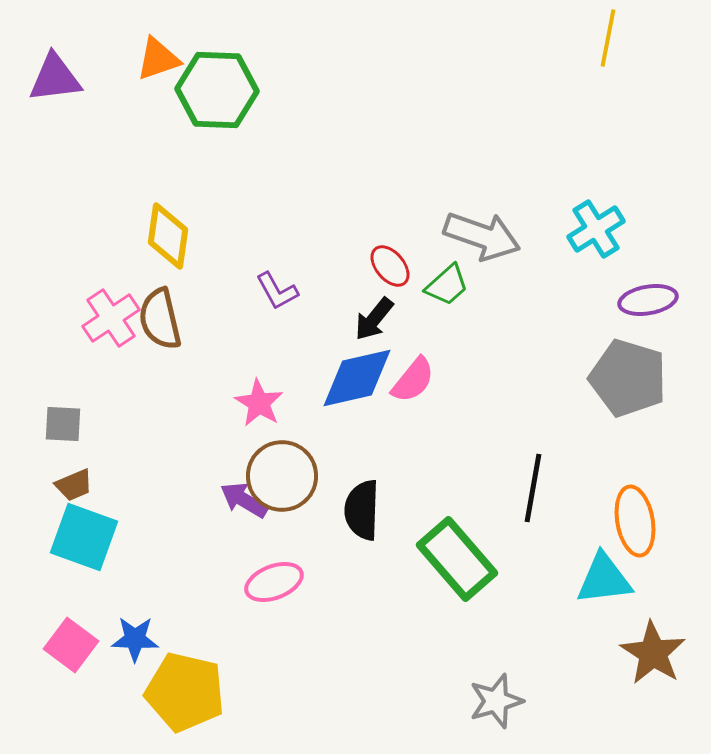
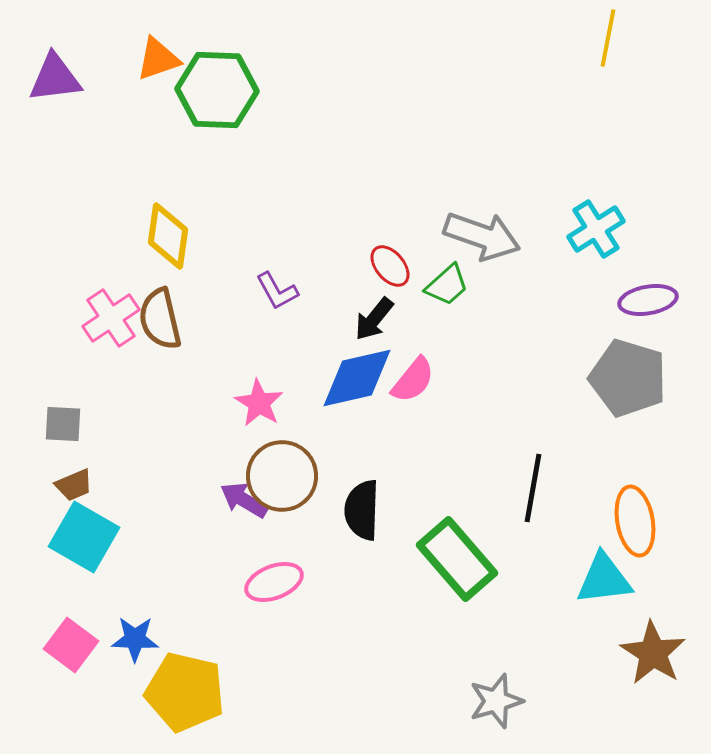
cyan square: rotated 10 degrees clockwise
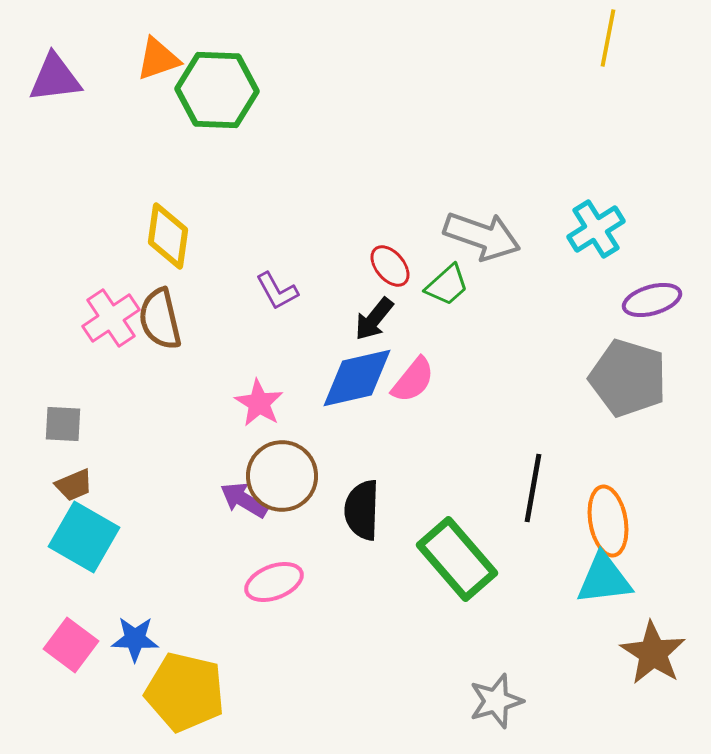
purple ellipse: moved 4 px right; rotated 6 degrees counterclockwise
orange ellipse: moved 27 px left
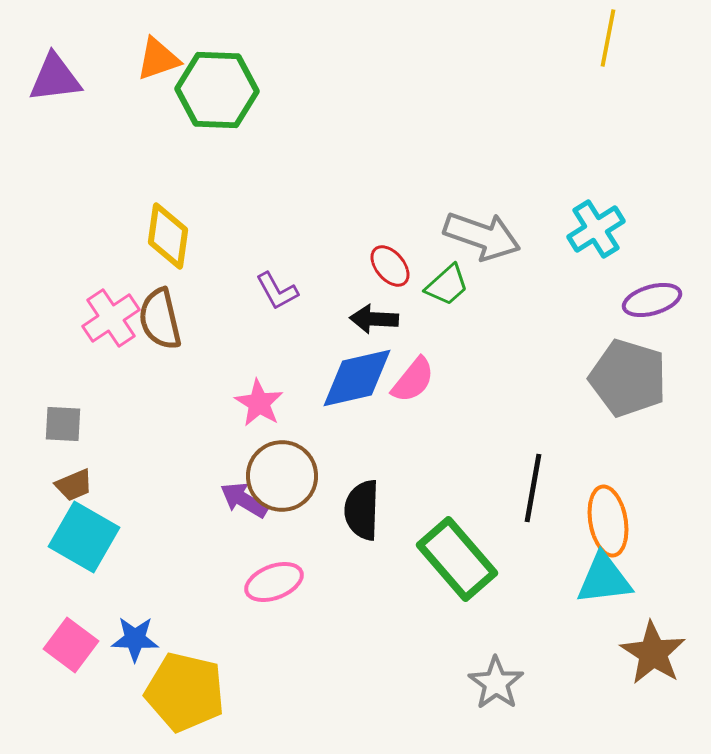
black arrow: rotated 54 degrees clockwise
gray star: moved 18 px up; rotated 20 degrees counterclockwise
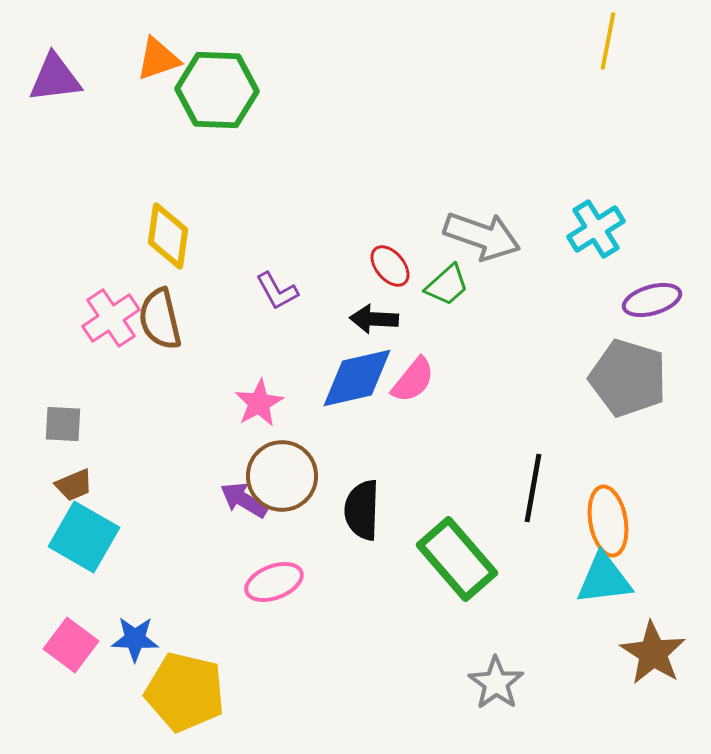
yellow line: moved 3 px down
pink star: rotated 12 degrees clockwise
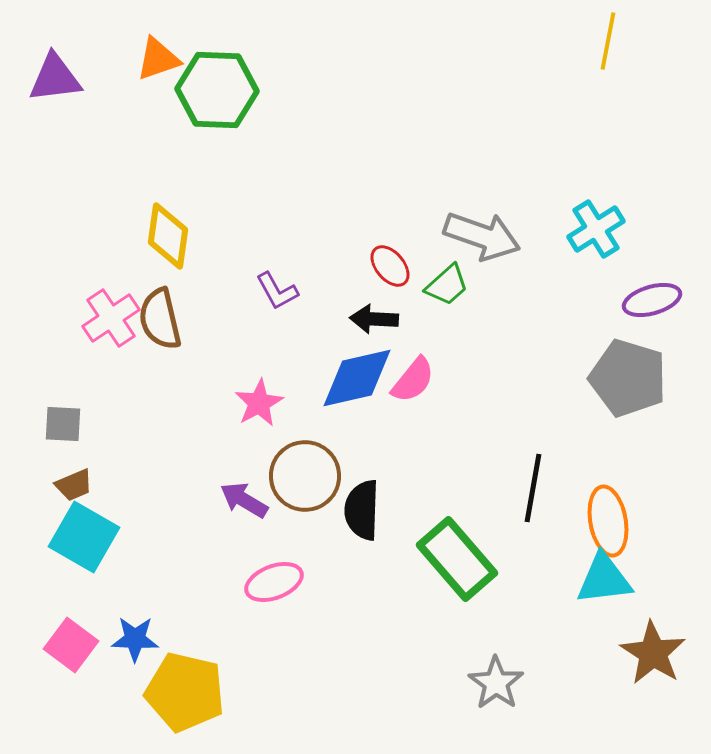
brown circle: moved 23 px right
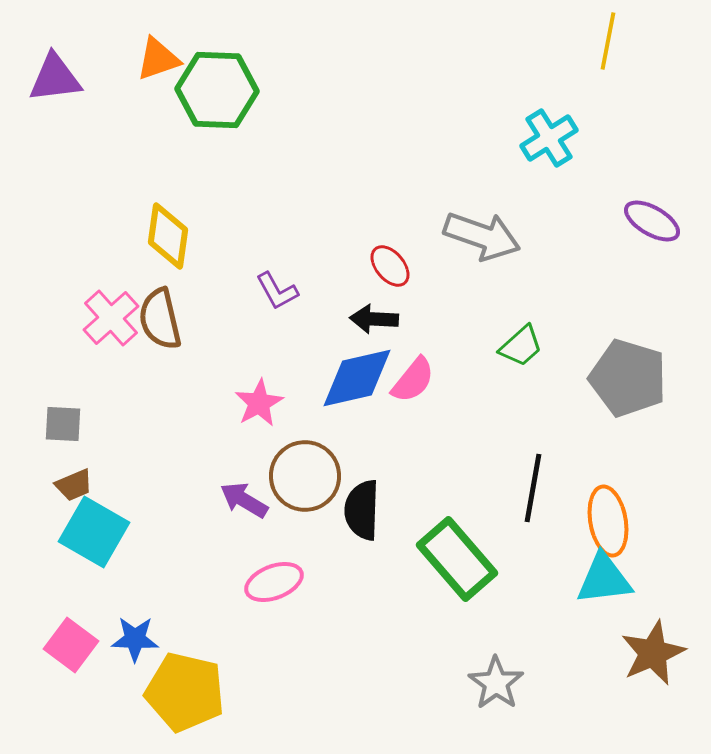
cyan cross: moved 47 px left, 91 px up
green trapezoid: moved 74 px right, 61 px down
purple ellipse: moved 79 px up; rotated 46 degrees clockwise
pink cross: rotated 8 degrees counterclockwise
cyan square: moved 10 px right, 5 px up
brown star: rotated 16 degrees clockwise
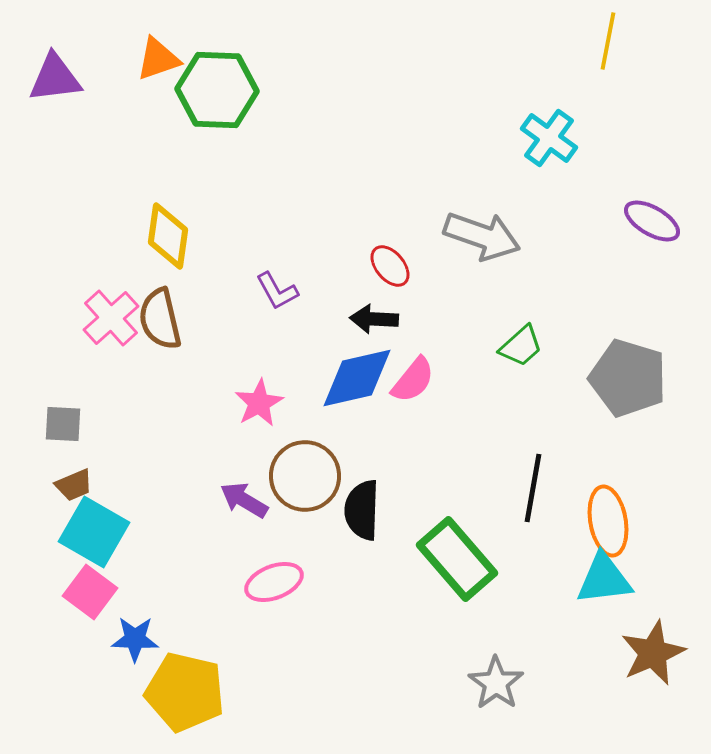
cyan cross: rotated 22 degrees counterclockwise
pink square: moved 19 px right, 53 px up
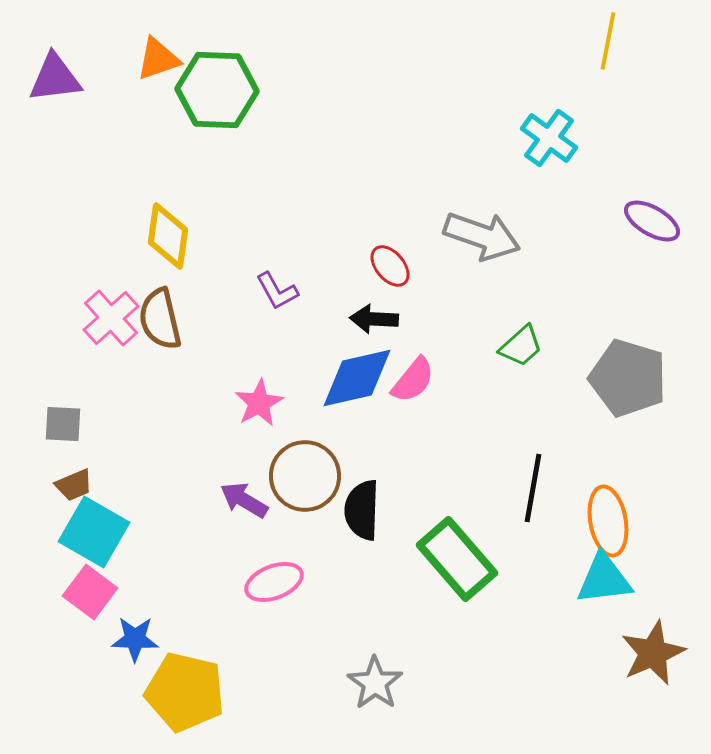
gray star: moved 121 px left
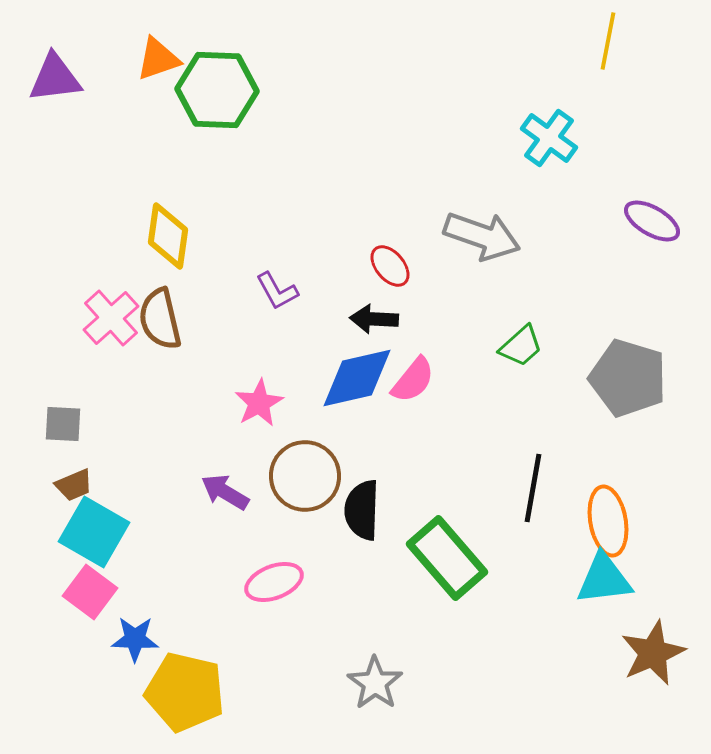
purple arrow: moved 19 px left, 8 px up
green rectangle: moved 10 px left, 1 px up
